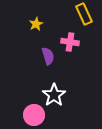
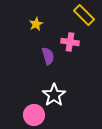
yellow rectangle: moved 1 px down; rotated 20 degrees counterclockwise
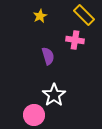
yellow star: moved 4 px right, 8 px up
pink cross: moved 5 px right, 2 px up
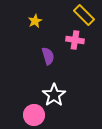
yellow star: moved 5 px left, 5 px down
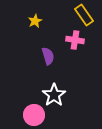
yellow rectangle: rotated 10 degrees clockwise
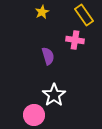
yellow star: moved 7 px right, 9 px up
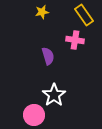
yellow star: rotated 16 degrees clockwise
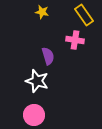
yellow star: rotated 24 degrees clockwise
white star: moved 17 px left, 14 px up; rotated 20 degrees counterclockwise
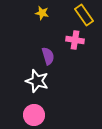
yellow star: moved 1 px down
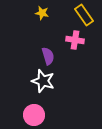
white star: moved 6 px right
